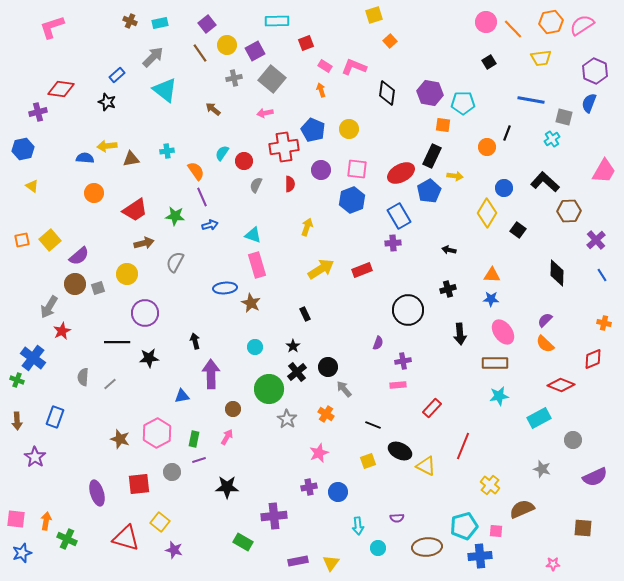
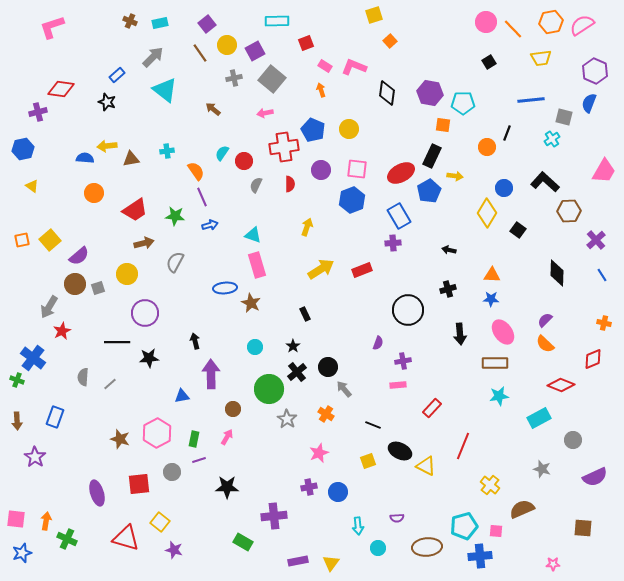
blue line at (531, 100): rotated 16 degrees counterclockwise
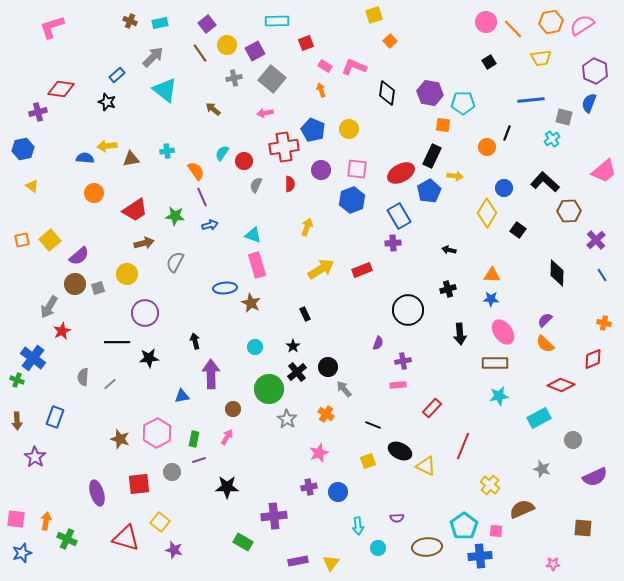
pink trapezoid at (604, 171): rotated 20 degrees clockwise
cyan pentagon at (464, 526): rotated 20 degrees counterclockwise
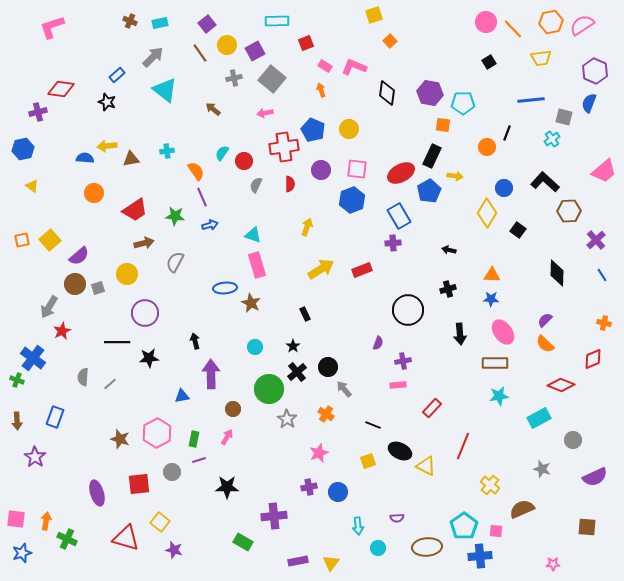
brown square at (583, 528): moved 4 px right, 1 px up
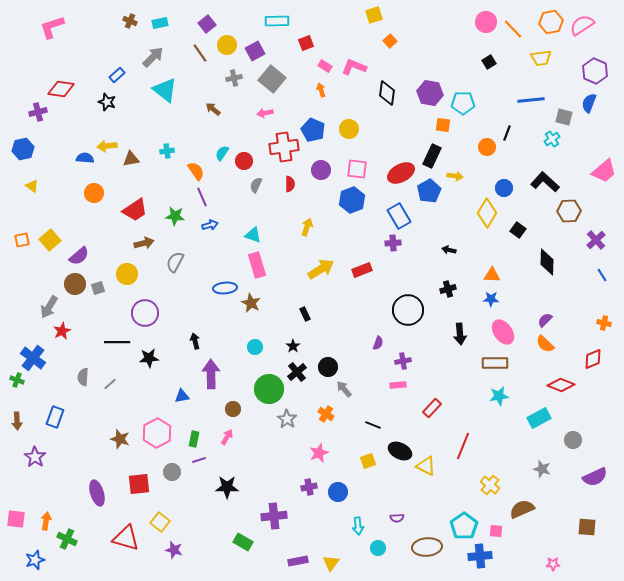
black diamond at (557, 273): moved 10 px left, 11 px up
blue star at (22, 553): moved 13 px right, 7 px down
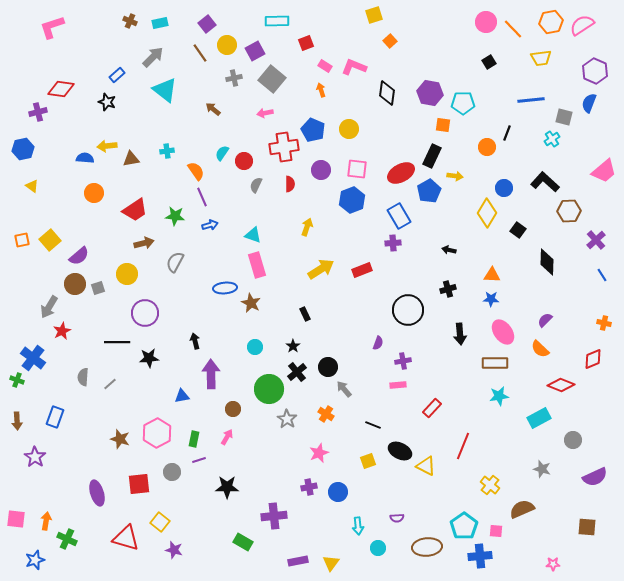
orange semicircle at (545, 344): moved 5 px left, 5 px down
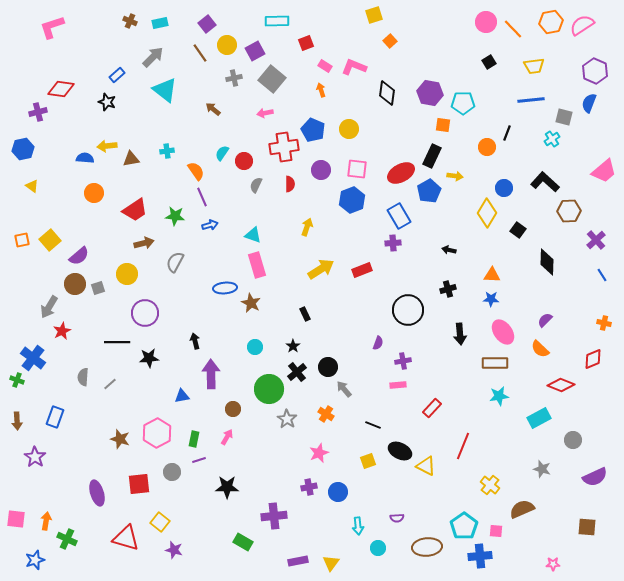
yellow trapezoid at (541, 58): moved 7 px left, 8 px down
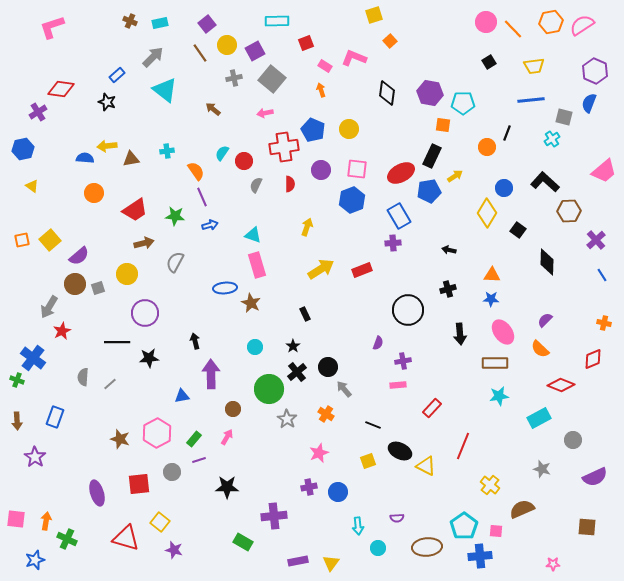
pink L-shape at (354, 67): moved 9 px up
purple cross at (38, 112): rotated 18 degrees counterclockwise
yellow arrow at (455, 176): rotated 42 degrees counterclockwise
blue pentagon at (429, 191): rotated 20 degrees clockwise
green rectangle at (194, 439): rotated 28 degrees clockwise
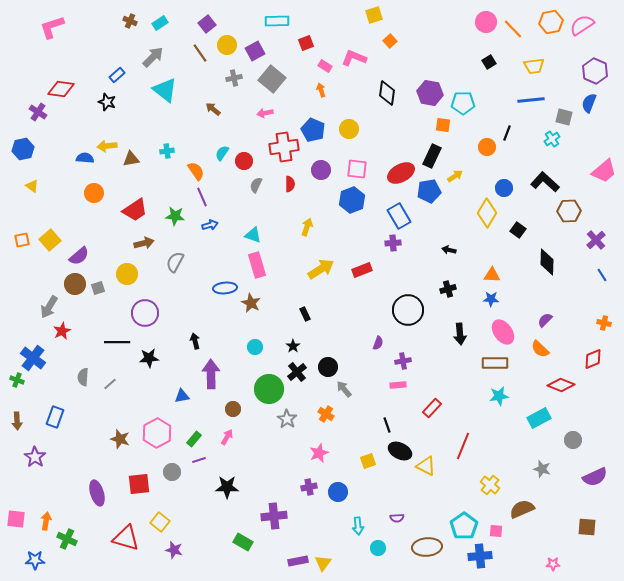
cyan rectangle at (160, 23): rotated 21 degrees counterclockwise
purple cross at (38, 112): rotated 24 degrees counterclockwise
black line at (373, 425): moved 14 px right; rotated 49 degrees clockwise
blue star at (35, 560): rotated 18 degrees clockwise
yellow triangle at (331, 563): moved 8 px left
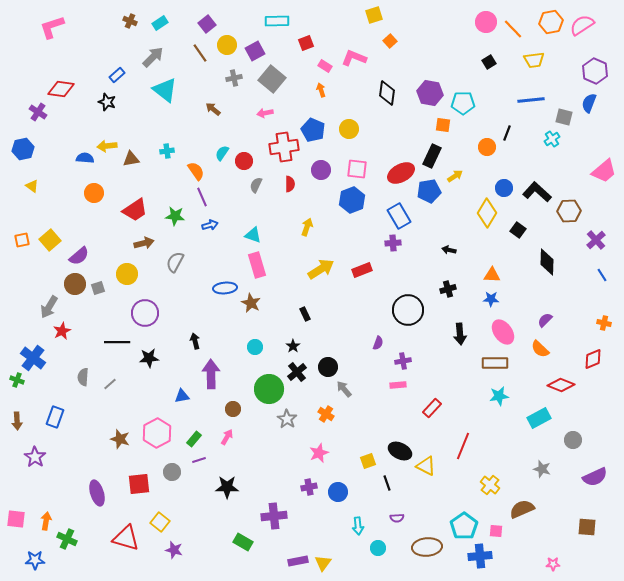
yellow trapezoid at (534, 66): moved 6 px up
black L-shape at (545, 182): moved 8 px left, 10 px down
black line at (387, 425): moved 58 px down
